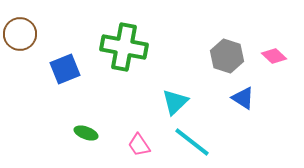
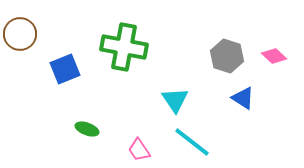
cyan triangle: moved 2 px up; rotated 20 degrees counterclockwise
green ellipse: moved 1 px right, 4 px up
pink trapezoid: moved 5 px down
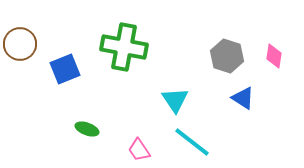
brown circle: moved 10 px down
pink diamond: rotated 55 degrees clockwise
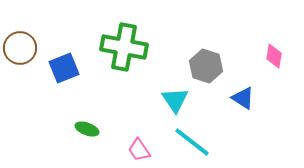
brown circle: moved 4 px down
gray hexagon: moved 21 px left, 10 px down
blue square: moved 1 px left, 1 px up
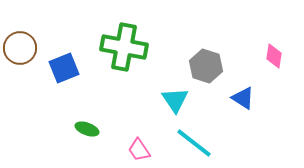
cyan line: moved 2 px right, 1 px down
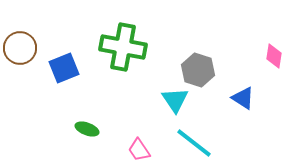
green cross: moved 1 px left
gray hexagon: moved 8 px left, 4 px down
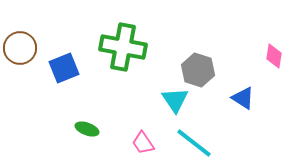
pink trapezoid: moved 4 px right, 7 px up
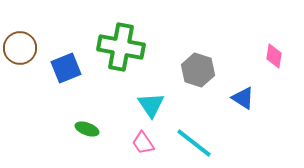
green cross: moved 2 px left
blue square: moved 2 px right
cyan triangle: moved 24 px left, 5 px down
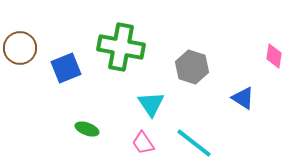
gray hexagon: moved 6 px left, 3 px up
cyan triangle: moved 1 px up
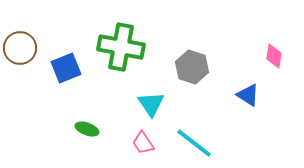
blue triangle: moved 5 px right, 3 px up
